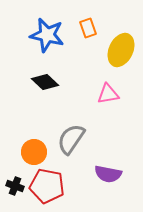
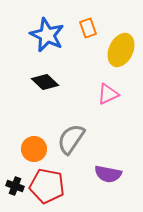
blue star: rotated 12 degrees clockwise
pink triangle: rotated 15 degrees counterclockwise
orange circle: moved 3 px up
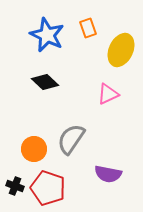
red pentagon: moved 1 px right, 2 px down; rotated 8 degrees clockwise
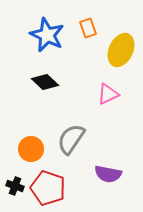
orange circle: moved 3 px left
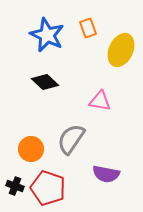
pink triangle: moved 8 px left, 7 px down; rotated 35 degrees clockwise
purple semicircle: moved 2 px left
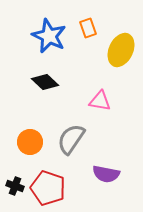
blue star: moved 2 px right, 1 px down
orange circle: moved 1 px left, 7 px up
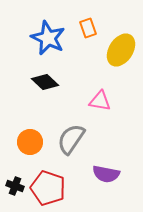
blue star: moved 1 px left, 2 px down
yellow ellipse: rotated 8 degrees clockwise
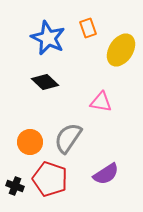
pink triangle: moved 1 px right, 1 px down
gray semicircle: moved 3 px left, 1 px up
purple semicircle: rotated 44 degrees counterclockwise
red pentagon: moved 2 px right, 9 px up
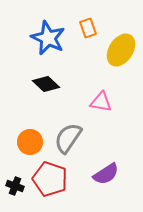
black diamond: moved 1 px right, 2 px down
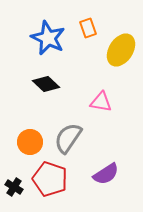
black cross: moved 1 px left, 1 px down; rotated 12 degrees clockwise
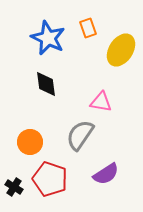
black diamond: rotated 40 degrees clockwise
gray semicircle: moved 12 px right, 3 px up
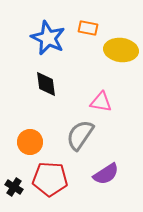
orange rectangle: rotated 60 degrees counterclockwise
yellow ellipse: rotated 64 degrees clockwise
red pentagon: rotated 16 degrees counterclockwise
